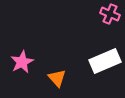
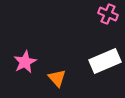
pink cross: moved 2 px left
pink star: moved 3 px right
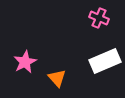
pink cross: moved 9 px left, 4 px down
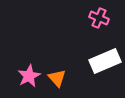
pink star: moved 4 px right, 14 px down
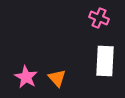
white rectangle: rotated 64 degrees counterclockwise
pink star: moved 3 px left, 1 px down; rotated 15 degrees counterclockwise
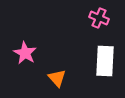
pink star: moved 1 px left, 24 px up
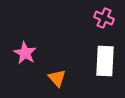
pink cross: moved 5 px right
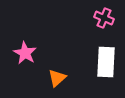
white rectangle: moved 1 px right, 1 px down
orange triangle: rotated 30 degrees clockwise
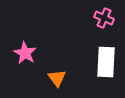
orange triangle: rotated 24 degrees counterclockwise
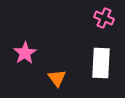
pink star: rotated 10 degrees clockwise
white rectangle: moved 5 px left, 1 px down
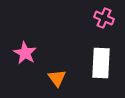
pink star: rotated 10 degrees counterclockwise
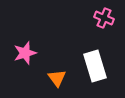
pink star: rotated 25 degrees clockwise
white rectangle: moved 6 px left, 3 px down; rotated 20 degrees counterclockwise
